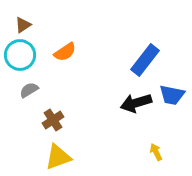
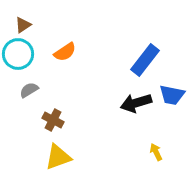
cyan circle: moved 2 px left, 1 px up
brown cross: rotated 30 degrees counterclockwise
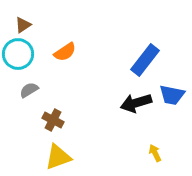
yellow arrow: moved 1 px left, 1 px down
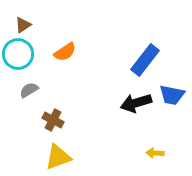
yellow arrow: rotated 60 degrees counterclockwise
